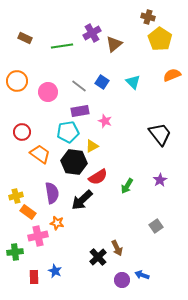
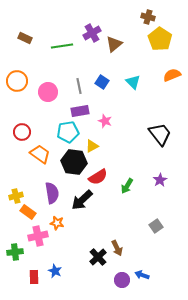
gray line: rotated 42 degrees clockwise
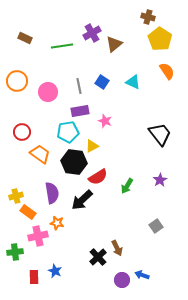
orange semicircle: moved 5 px left, 4 px up; rotated 78 degrees clockwise
cyan triangle: rotated 21 degrees counterclockwise
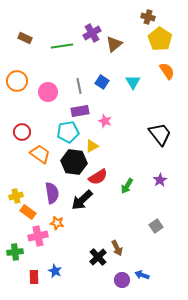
cyan triangle: rotated 35 degrees clockwise
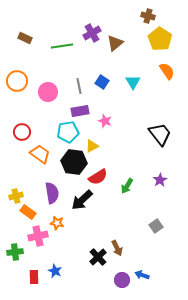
brown cross: moved 1 px up
brown triangle: moved 1 px right, 1 px up
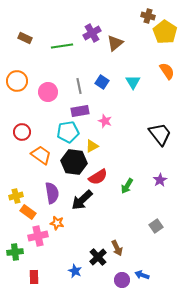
yellow pentagon: moved 5 px right, 7 px up
orange trapezoid: moved 1 px right, 1 px down
blue star: moved 20 px right
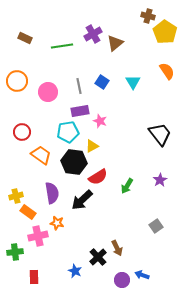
purple cross: moved 1 px right, 1 px down
pink star: moved 5 px left
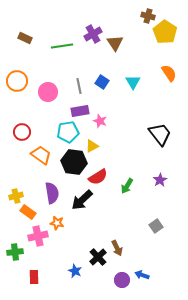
brown triangle: rotated 24 degrees counterclockwise
orange semicircle: moved 2 px right, 2 px down
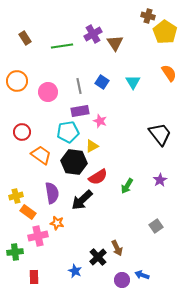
brown rectangle: rotated 32 degrees clockwise
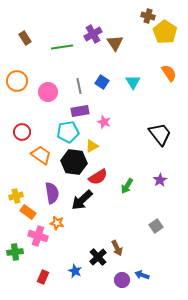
green line: moved 1 px down
pink star: moved 4 px right, 1 px down
pink cross: rotated 30 degrees clockwise
red rectangle: moved 9 px right; rotated 24 degrees clockwise
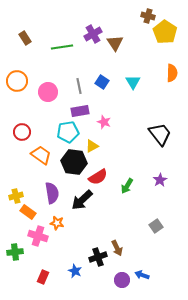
orange semicircle: moved 3 px right; rotated 36 degrees clockwise
black cross: rotated 24 degrees clockwise
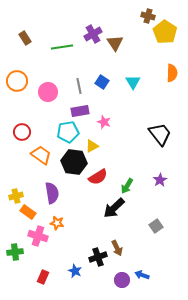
black arrow: moved 32 px right, 8 px down
